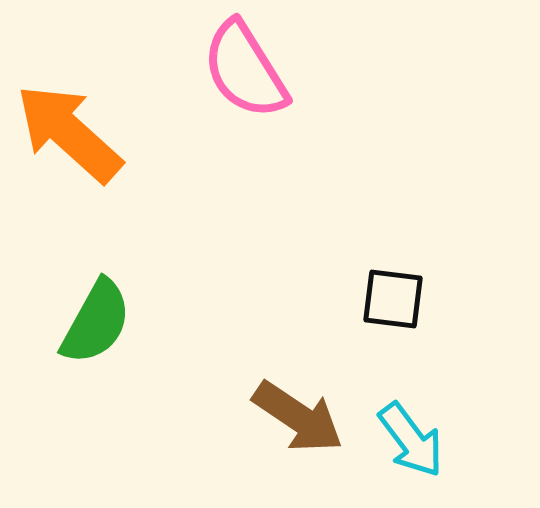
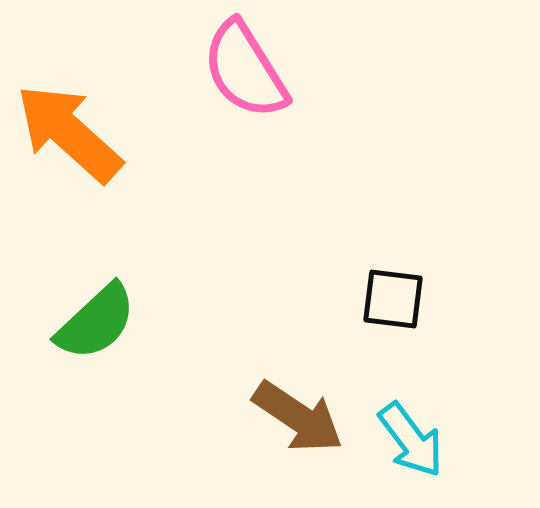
green semicircle: rotated 18 degrees clockwise
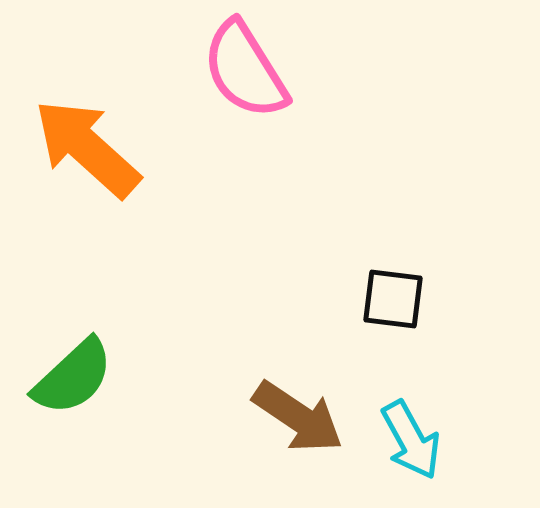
orange arrow: moved 18 px right, 15 px down
green semicircle: moved 23 px left, 55 px down
cyan arrow: rotated 8 degrees clockwise
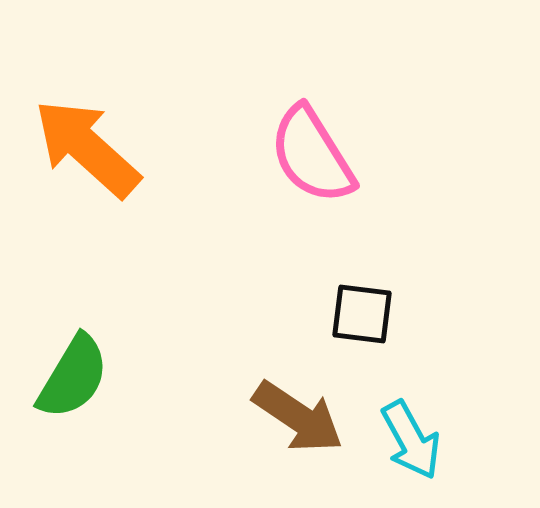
pink semicircle: moved 67 px right, 85 px down
black square: moved 31 px left, 15 px down
green semicircle: rotated 16 degrees counterclockwise
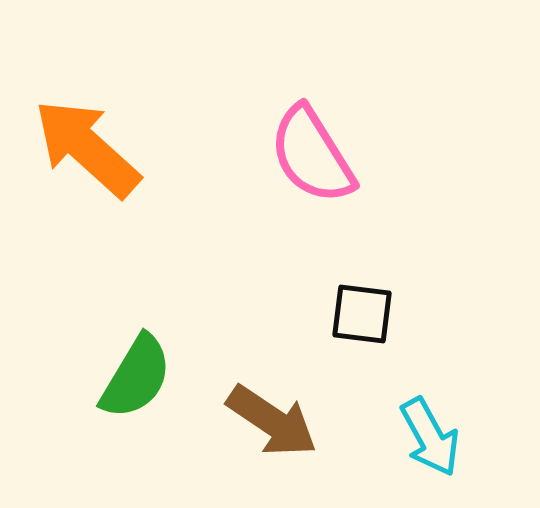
green semicircle: moved 63 px right
brown arrow: moved 26 px left, 4 px down
cyan arrow: moved 19 px right, 3 px up
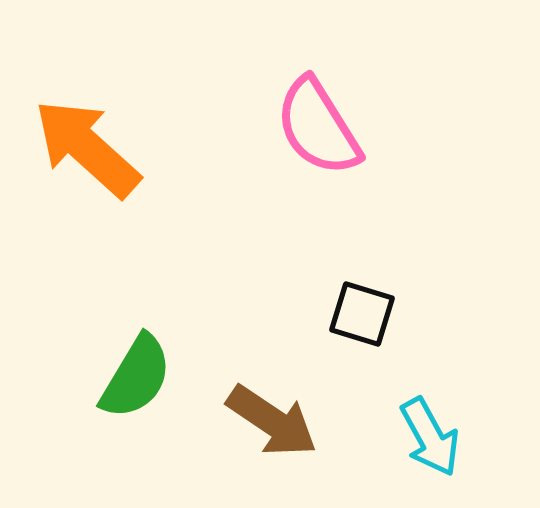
pink semicircle: moved 6 px right, 28 px up
black square: rotated 10 degrees clockwise
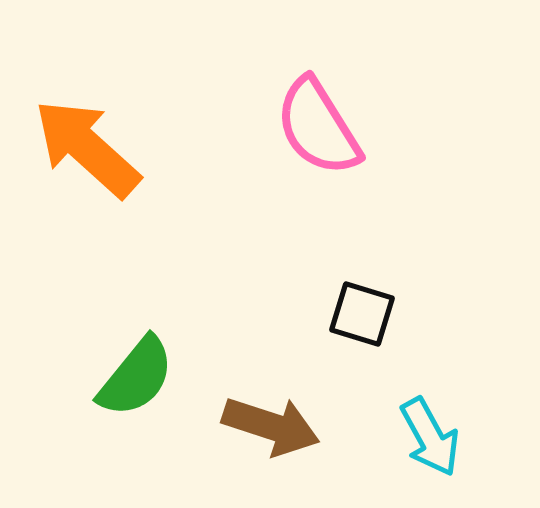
green semicircle: rotated 8 degrees clockwise
brown arrow: moved 1 px left, 5 px down; rotated 16 degrees counterclockwise
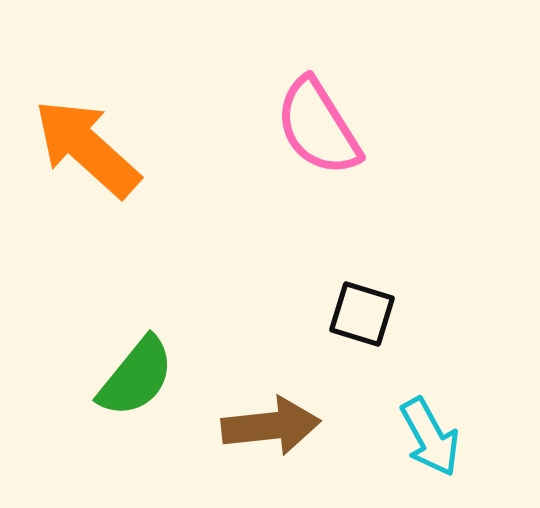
brown arrow: rotated 24 degrees counterclockwise
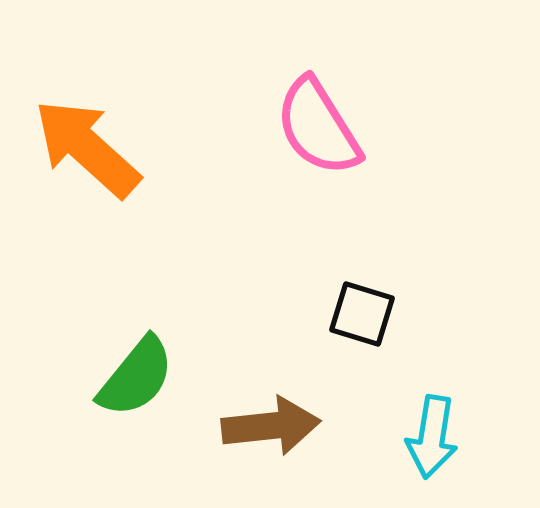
cyan arrow: moved 2 px right; rotated 38 degrees clockwise
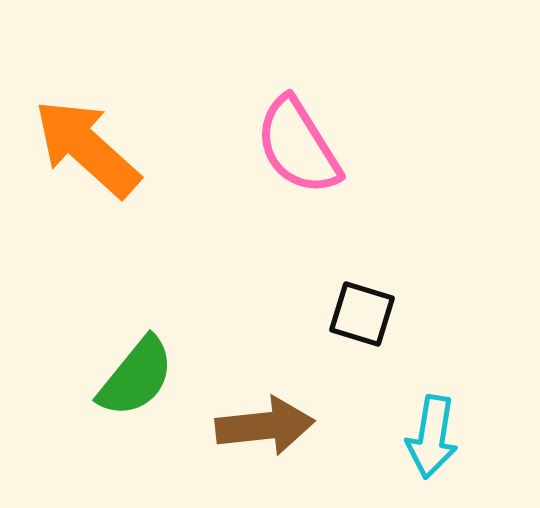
pink semicircle: moved 20 px left, 19 px down
brown arrow: moved 6 px left
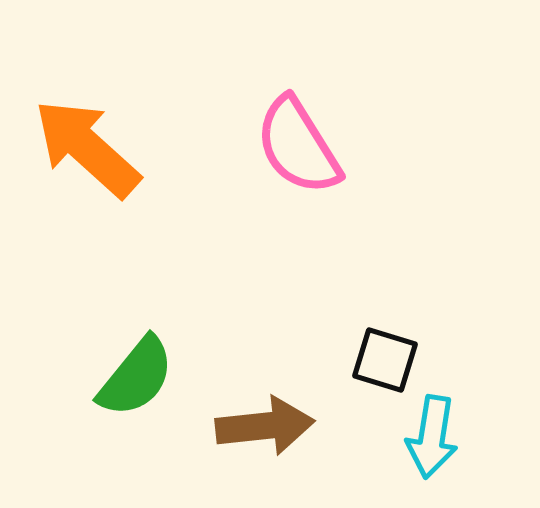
black square: moved 23 px right, 46 px down
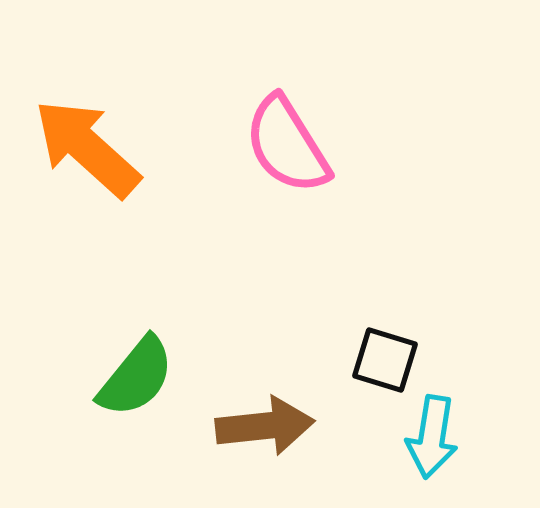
pink semicircle: moved 11 px left, 1 px up
